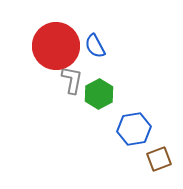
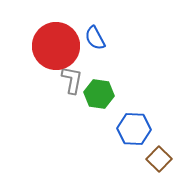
blue semicircle: moved 8 px up
green hexagon: rotated 24 degrees counterclockwise
blue hexagon: rotated 12 degrees clockwise
brown square: rotated 25 degrees counterclockwise
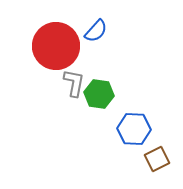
blue semicircle: moved 1 px right, 7 px up; rotated 110 degrees counterclockwise
gray L-shape: moved 2 px right, 3 px down
brown square: moved 2 px left; rotated 20 degrees clockwise
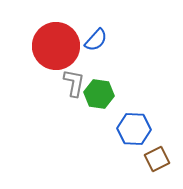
blue semicircle: moved 9 px down
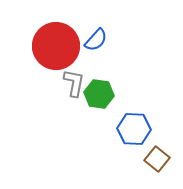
brown square: rotated 25 degrees counterclockwise
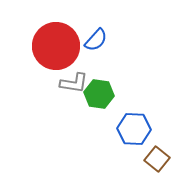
gray L-shape: rotated 88 degrees clockwise
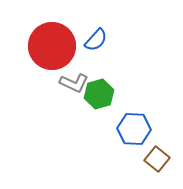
red circle: moved 4 px left
gray L-shape: rotated 16 degrees clockwise
green hexagon: rotated 24 degrees counterclockwise
